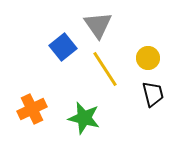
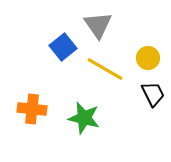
yellow line: rotated 27 degrees counterclockwise
black trapezoid: rotated 12 degrees counterclockwise
orange cross: rotated 32 degrees clockwise
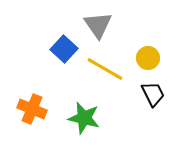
blue square: moved 1 px right, 2 px down; rotated 8 degrees counterclockwise
orange cross: rotated 16 degrees clockwise
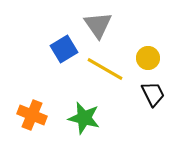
blue square: rotated 16 degrees clockwise
orange cross: moved 6 px down
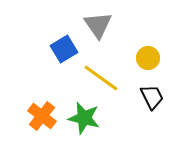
yellow line: moved 4 px left, 9 px down; rotated 6 degrees clockwise
black trapezoid: moved 1 px left, 3 px down
orange cross: moved 10 px right, 1 px down; rotated 16 degrees clockwise
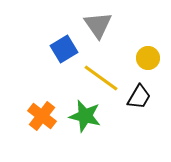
black trapezoid: moved 13 px left; rotated 56 degrees clockwise
green star: moved 1 px right, 2 px up
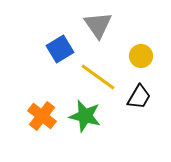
blue square: moved 4 px left
yellow circle: moved 7 px left, 2 px up
yellow line: moved 3 px left, 1 px up
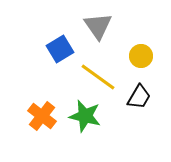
gray triangle: moved 1 px down
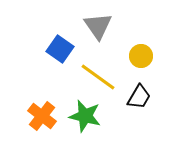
blue square: rotated 24 degrees counterclockwise
